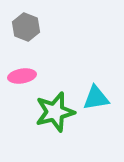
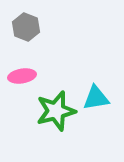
green star: moved 1 px right, 1 px up
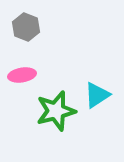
pink ellipse: moved 1 px up
cyan triangle: moved 1 px right, 3 px up; rotated 24 degrees counterclockwise
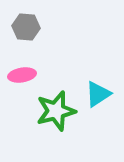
gray hexagon: rotated 16 degrees counterclockwise
cyan triangle: moved 1 px right, 1 px up
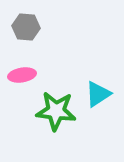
green star: rotated 21 degrees clockwise
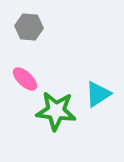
gray hexagon: moved 3 px right
pink ellipse: moved 3 px right, 4 px down; rotated 52 degrees clockwise
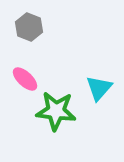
gray hexagon: rotated 16 degrees clockwise
cyan triangle: moved 1 px right, 6 px up; rotated 16 degrees counterclockwise
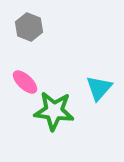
pink ellipse: moved 3 px down
green star: moved 2 px left
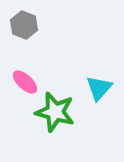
gray hexagon: moved 5 px left, 2 px up
green star: moved 1 px right, 1 px down; rotated 9 degrees clockwise
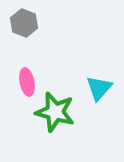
gray hexagon: moved 2 px up
pink ellipse: moved 2 px right; rotated 36 degrees clockwise
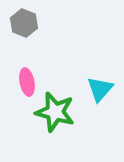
cyan triangle: moved 1 px right, 1 px down
